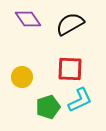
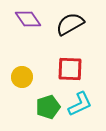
cyan L-shape: moved 4 px down
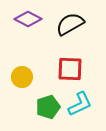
purple diamond: rotated 28 degrees counterclockwise
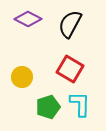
black semicircle: rotated 32 degrees counterclockwise
red square: rotated 28 degrees clockwise
cyan L-shape: rotated 64 degrees counterclockwise
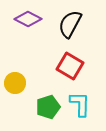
red square: moved 3 px up
yellow circle: moved 7 px left, 6 px down
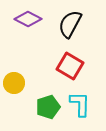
yellow circle: moved 1 px left
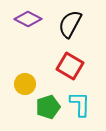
yellow circle: moved 11 px right, 1 px down
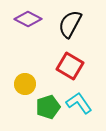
cyan L-shape: moved 1 px left, 1 px up; rotated 36 degrees counterclockwise
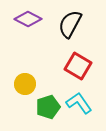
red square: moved 8 px right
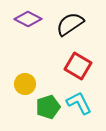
black semicircle: rotated 28 degrees clockwise
cyan L-shape: rotated 8 degrees clockwise
